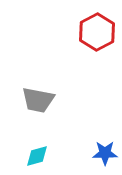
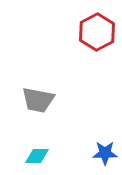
cyan diamond: rotated 15 degrees clockwise
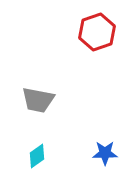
red hexagon: rotated 9 degrees clockwise
cyan diamond: rotated 35 degrees counterclockwise
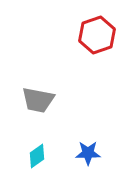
red hexagon: moved 3 px down
blue star: moved 17 px left
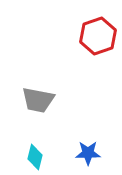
red hexagon: moved 1 px right, 1 px down
cyan diamond: moved 2 px left, 1 px down; rotated 40 degrees counterclockwise
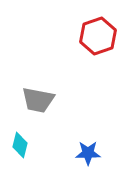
cyan diamond: moved 15 px left, 12 px up
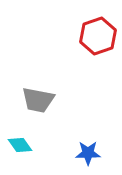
cyan diamond: rotated 50 degrees counterclockwise
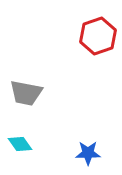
gray trapezoid: moved 12 px left, 7 px up
cyan diamond: moved 1 px up
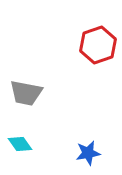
red hexagon: moved 9 px down
blue star: rotated 10 degrees counterclockwise
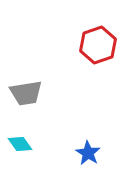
gray trapezoid: rotated 20 degrees counterclockwise
blue star: rotated 30 degrees counterclockwise
